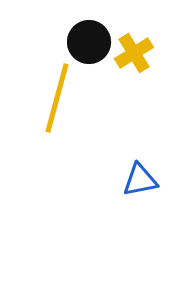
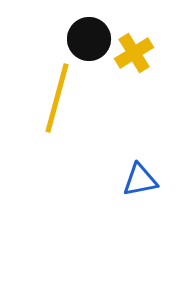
black circle: moved 3 px up
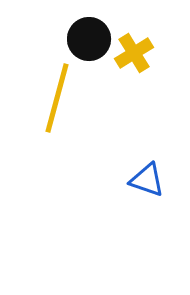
blue triangle: moved 7 px right; rotated 30 degrees clockwise
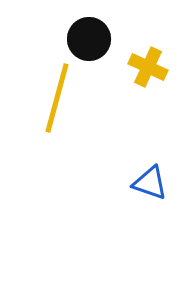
yellow cross: moved 14 px right, 14 px down; rotated 33 degrees counterclockwise
blue triangle: moved 3 px right, 3 px down
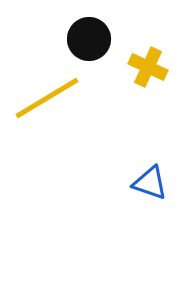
yellow line: moved 10 px left; rotated 44 degrees clockwise
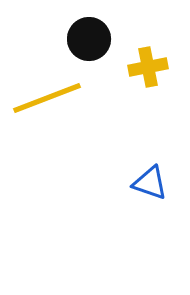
yellow cross: rotated 36 degrees counterclockwise
yellow line: rotated 10 degrees clockwise
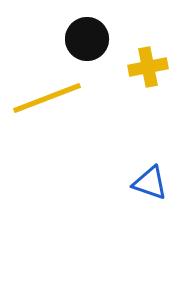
black circle: moved 2 px left
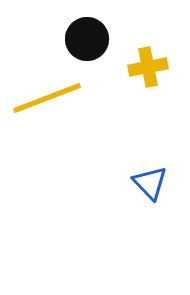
blue triangle: rotated 27 degrees clockwise
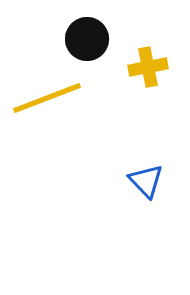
blue triangle: moved 4 px left, 2 px up
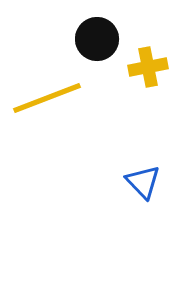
black circle: moved 10 px right
blue triangle: moved 3 px left, 1 px down
